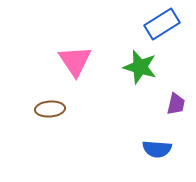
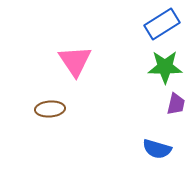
green star: moved 25 px right; rotated 16 degrees counterclockwise
blue semicircle: rotated 12 degrees clockwise
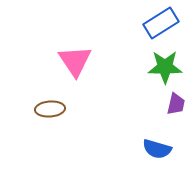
blue rectangle: moved 1 px left, 1 px up
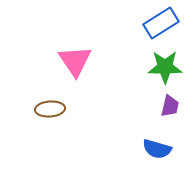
purple trapezoid: moved 6 px left, 2 px down
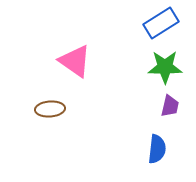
pink triangle: rotated 21 degrees counterclockwise
blue semicircle: rotated 100 degrees counterclockwise
